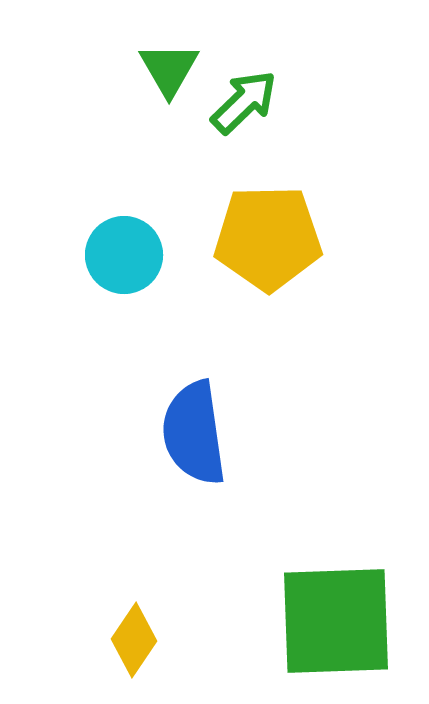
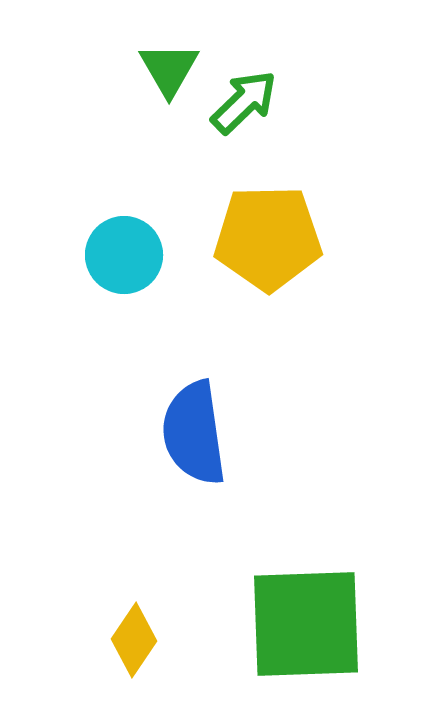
green square: moved 30 px left, 3 px down
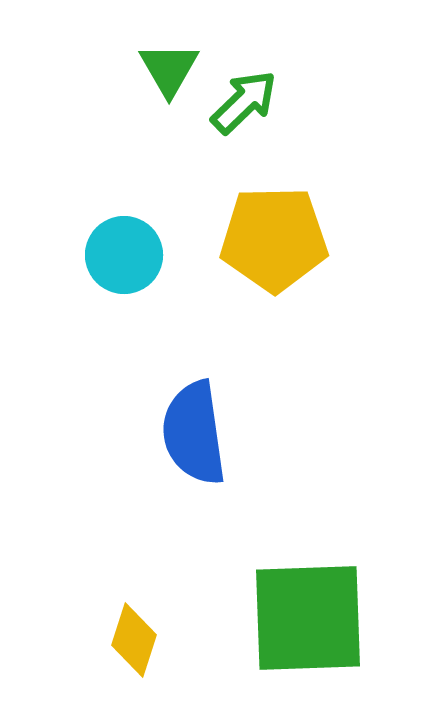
yellow pentagon: moved 6 px right, 1 px down
green square: moved 2 px right, 6 px up
yellow diamond: rotated 16 degrees counterclockwise
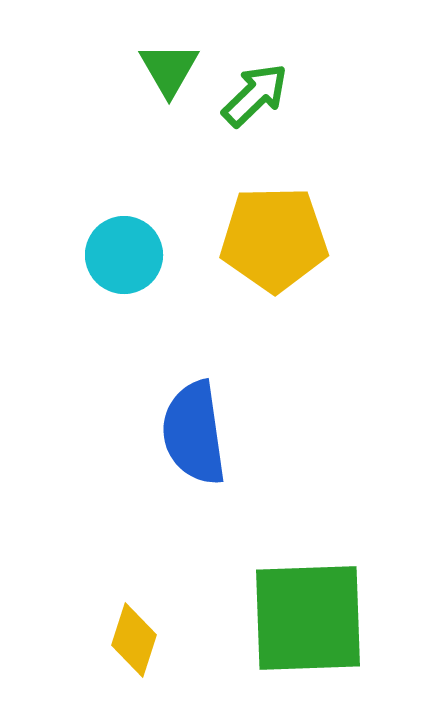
green arrow: moved 11 px right, 7 px up
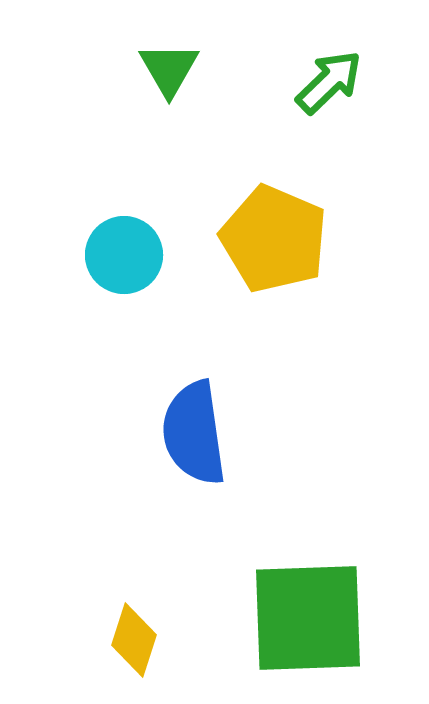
green arrow: moved 74 px right, 13 px up
yellow pentagon: rotated 24 degrees clockwise
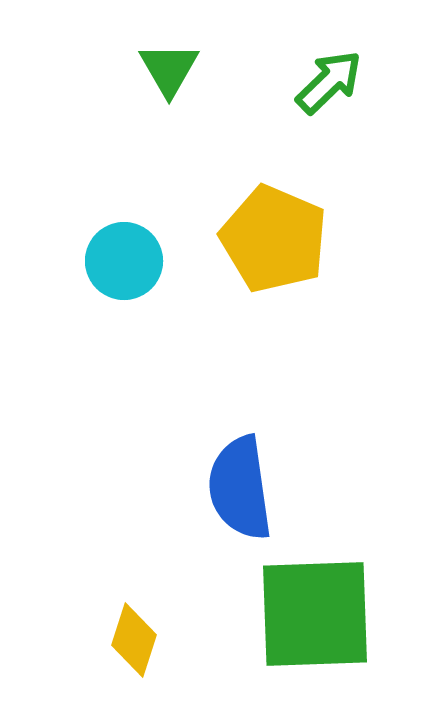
cyan circle: moved 6 px down
blue semicircle: moved 46 px right, 55 px down
green square: moved 7 px right, 4 px up
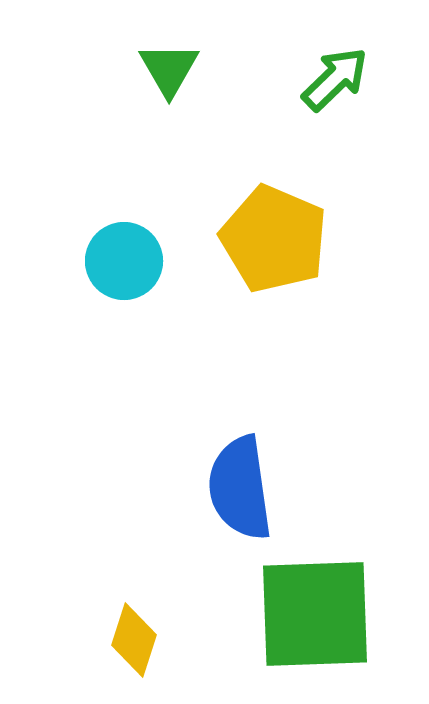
green arrow: moved 6 px right, 3 px up
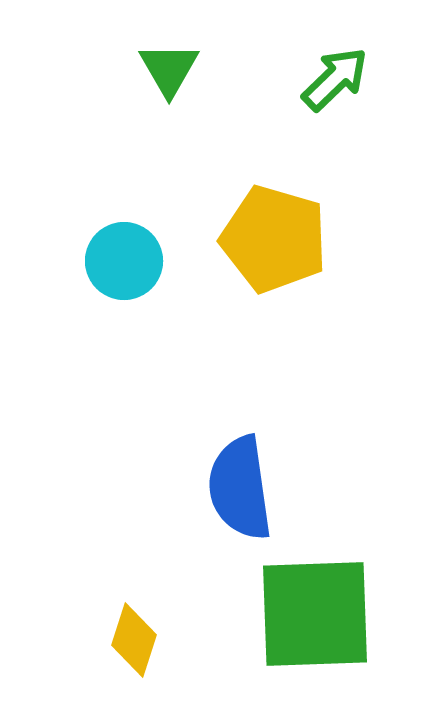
yellow pentagon: rotated 7 degrees counterclockwise
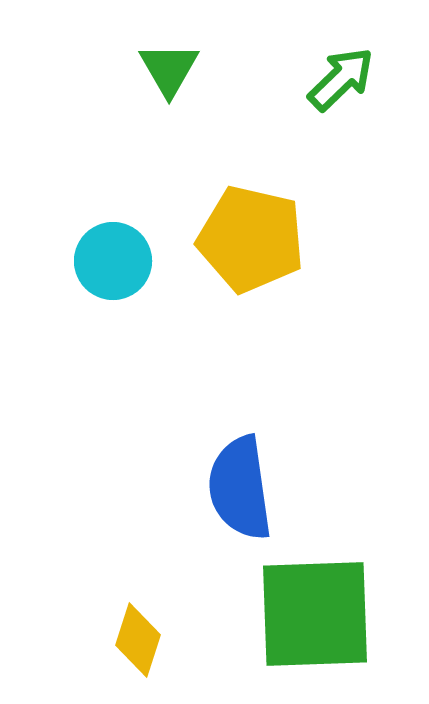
green arrow: moved 6 px right
yellow pentagon: moved 23 px left; rotated 3 degrees counterclockwise
cyan circle: moved 11 px left
yellow diamond: moved 4 px right
